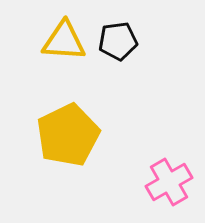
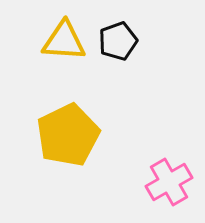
black pentagon: rotated 12 degrees counterclockwise
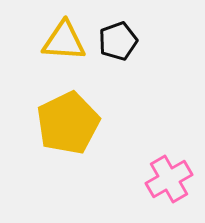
yellow pentagon: moved 12 px up
pink cross: moved 3 px up
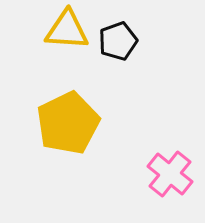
yellow triangle: moved 3 px right, 11 px up
pink cross: moved 1 px right, 5 px up; rotated 21 degrees counterclockwise
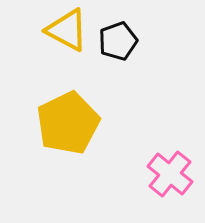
yellow triangle: rotated 24 degrees clockwise
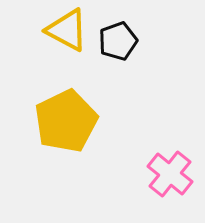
yellow pentagon: moved 2 px left, 2 px up
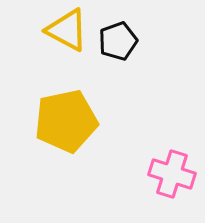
yellow pentagon: rotated 14 degrees clockwise
pink cross: moved 2 px right; rotated 21 degrees counterclockwise
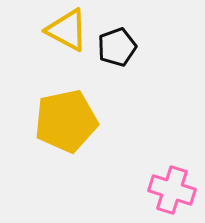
black pentagon: moved 1 px left, 6 px down
pink cross: moved 16 px down
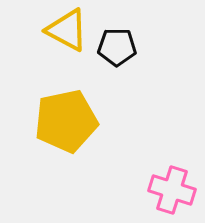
black pentagon: rotated 21 degrees clockwise
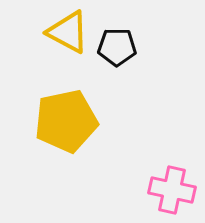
yellow triangle: moved 1 px right, 2 px down
pink cross: rotated 6 degrees counterclockwise
